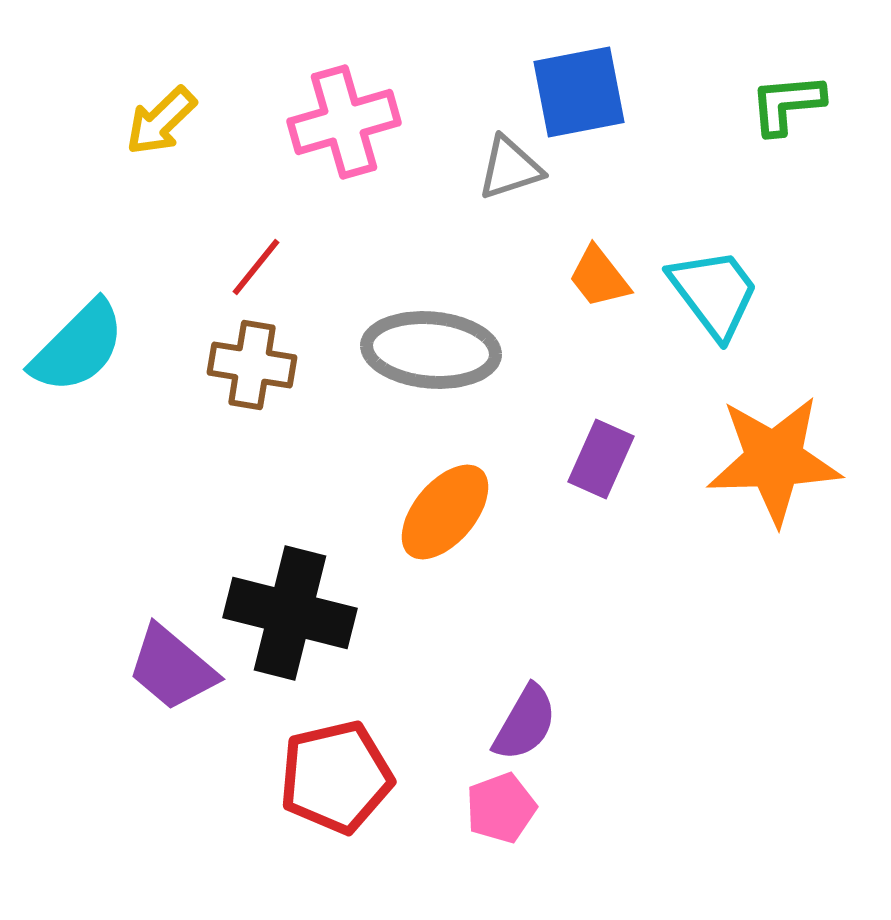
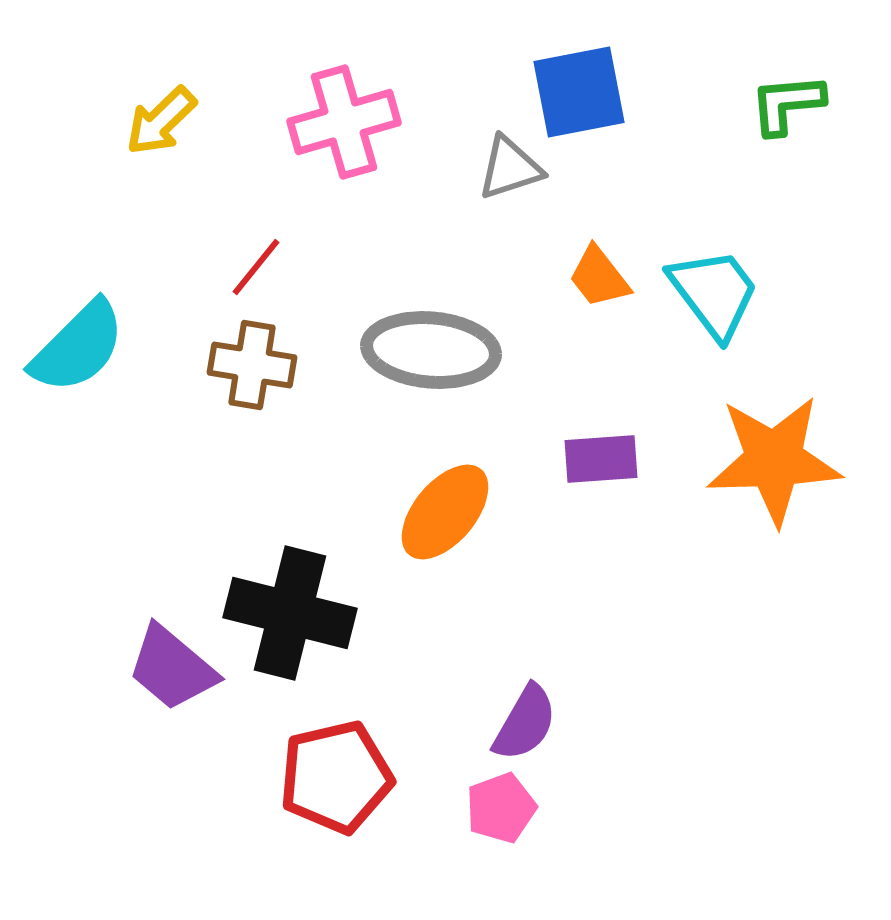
purple rectangle: rotated 62 degrees clockwise
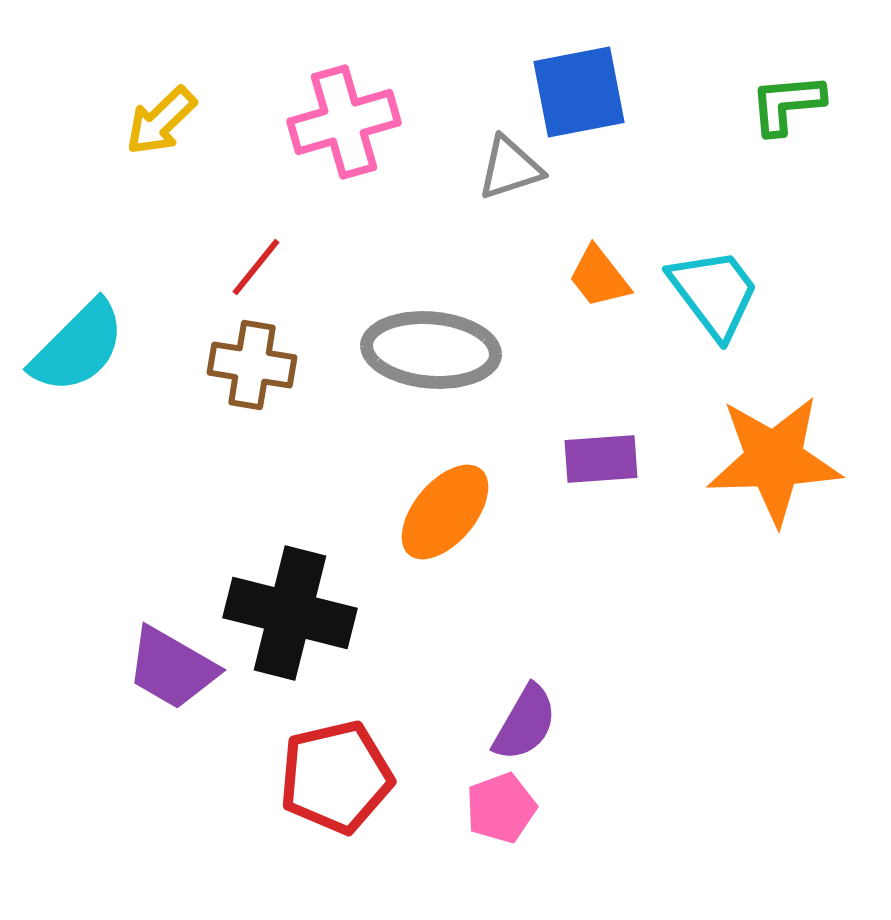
purple trapezoid: rotated 10 degrees counterclockwise
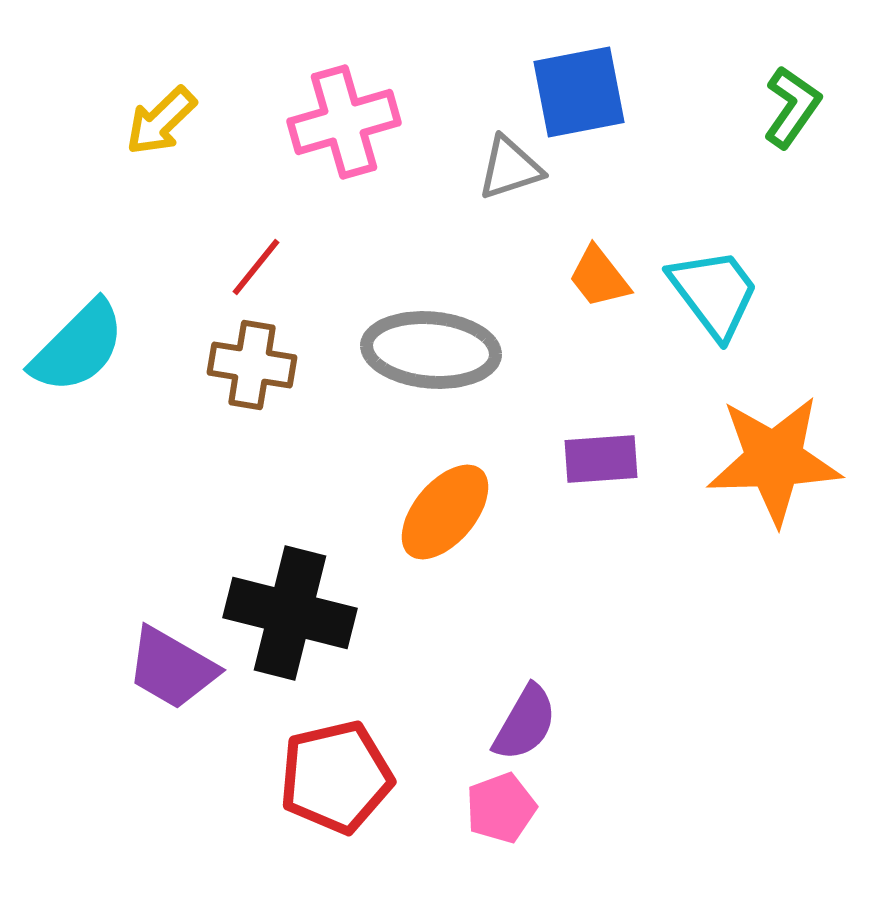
green L-shape: moved 5 px right, 3 px down; rotated 130 degrees clockwise
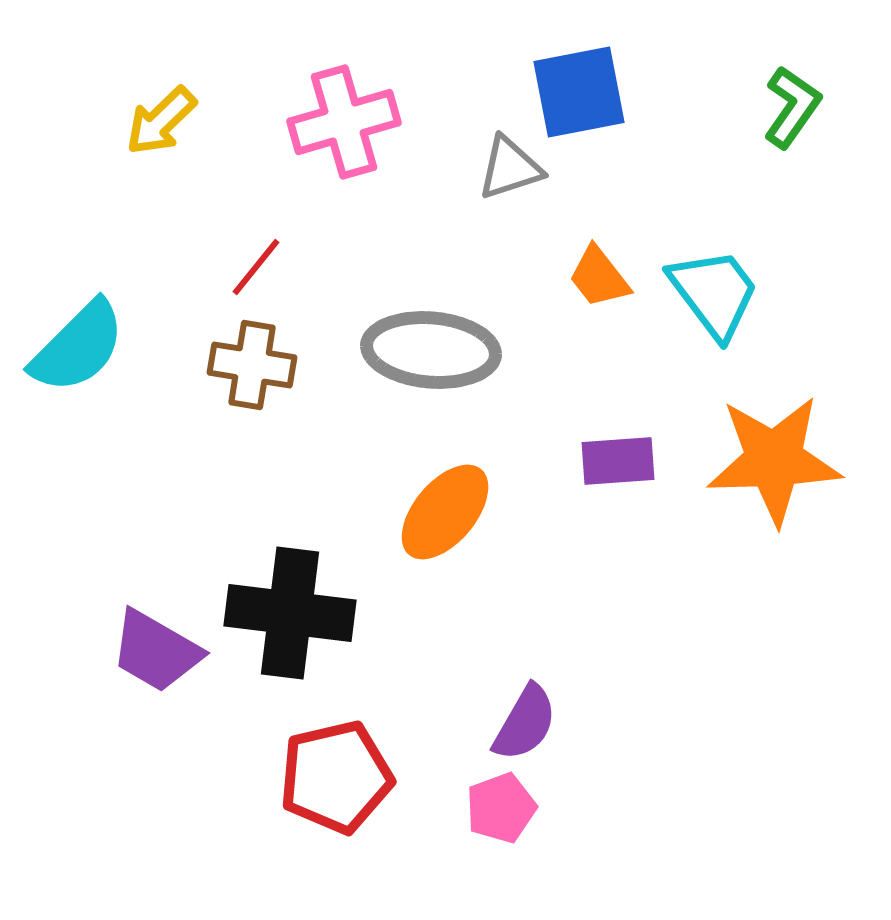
purple rectangle: moved 17 px right, 2 px down
black cross: rotated 7 degrees counterclockwise
purple trapezoid: moved 16 px left, 17 px up
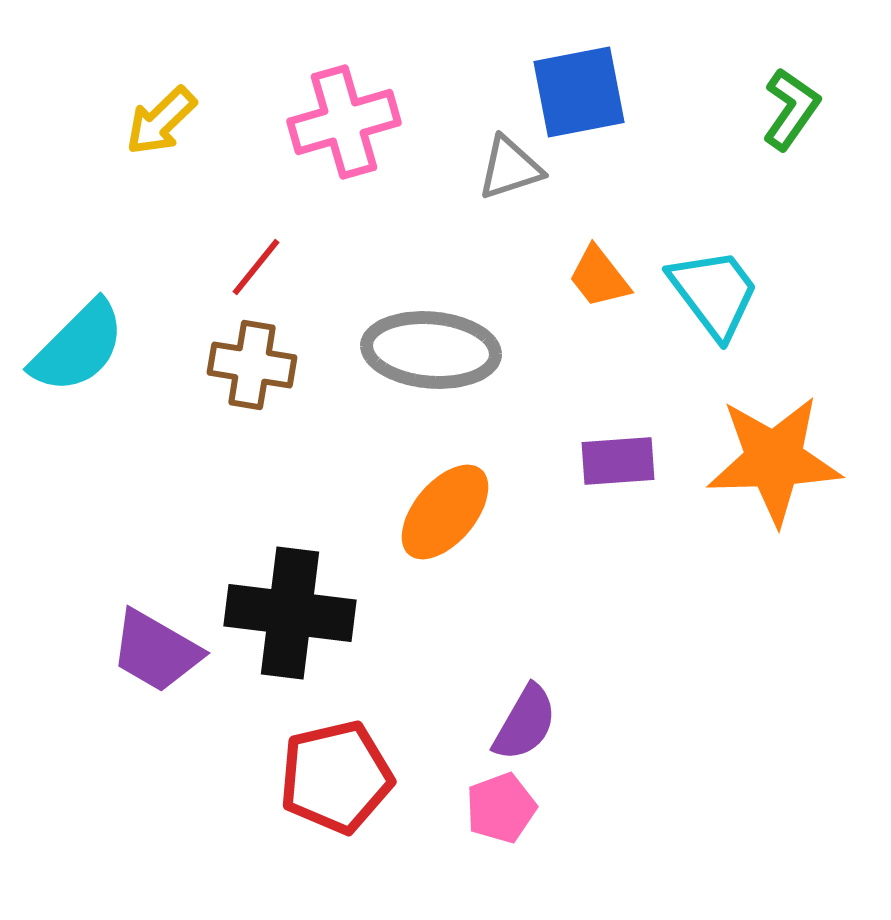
green L-shape: moved 1 px left, 2 px down
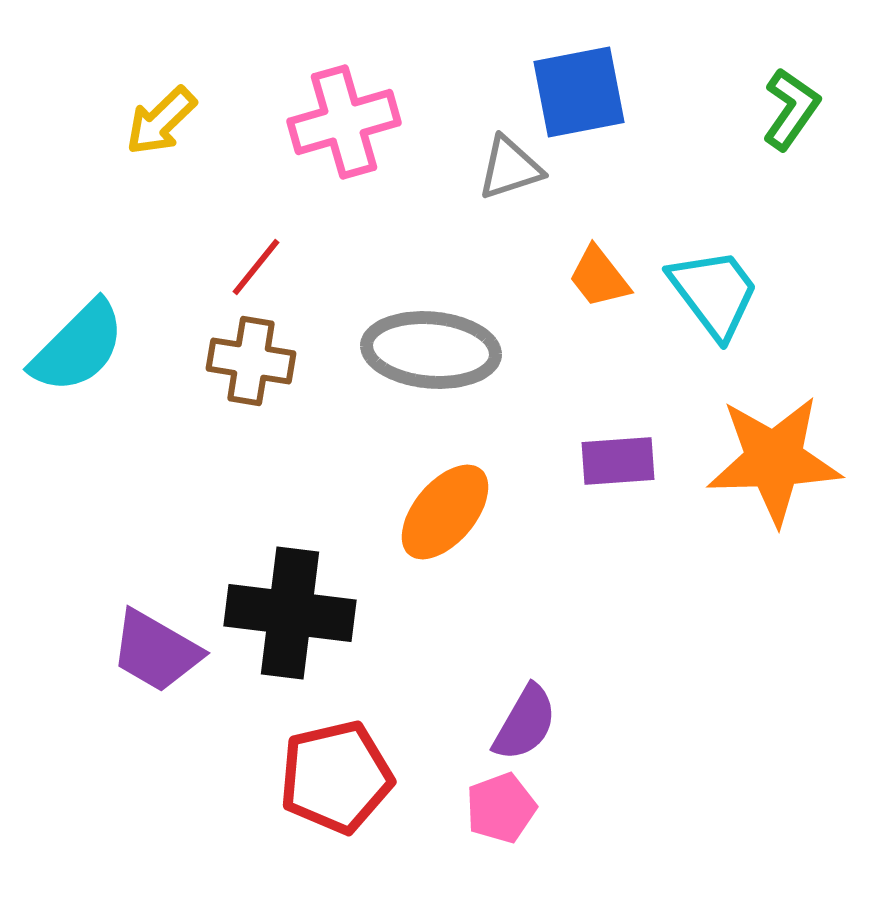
brown cross: moved 1 px left, 4 px up
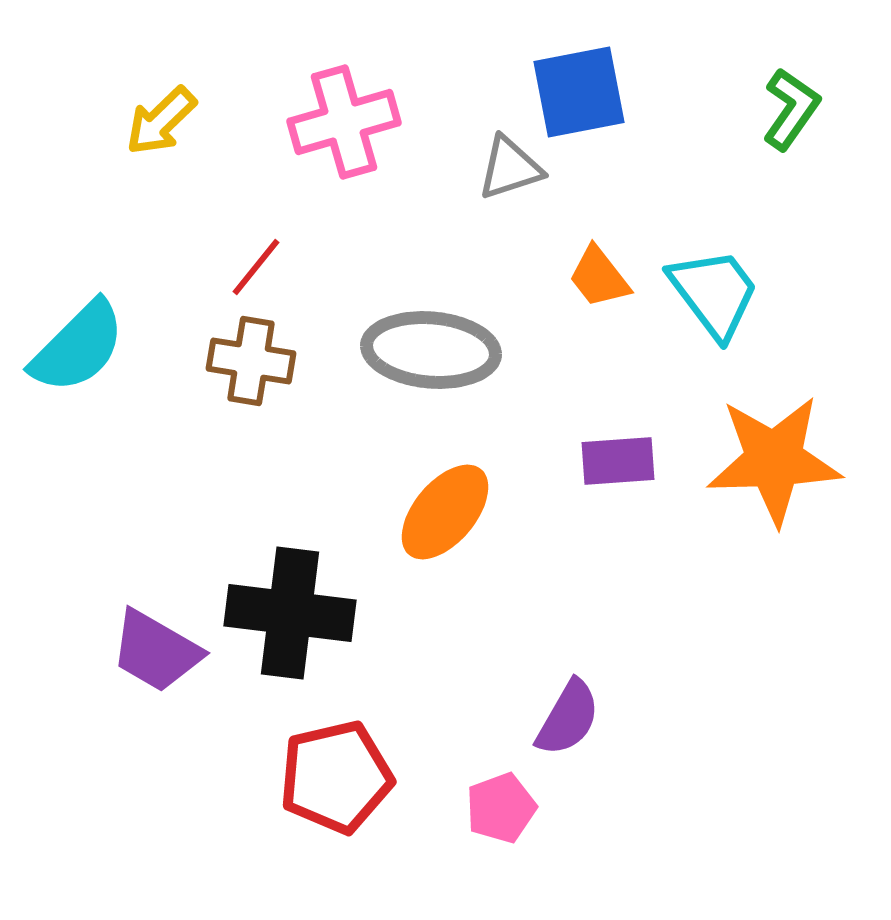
purple semicircle: moved 43 px right, 5 px up
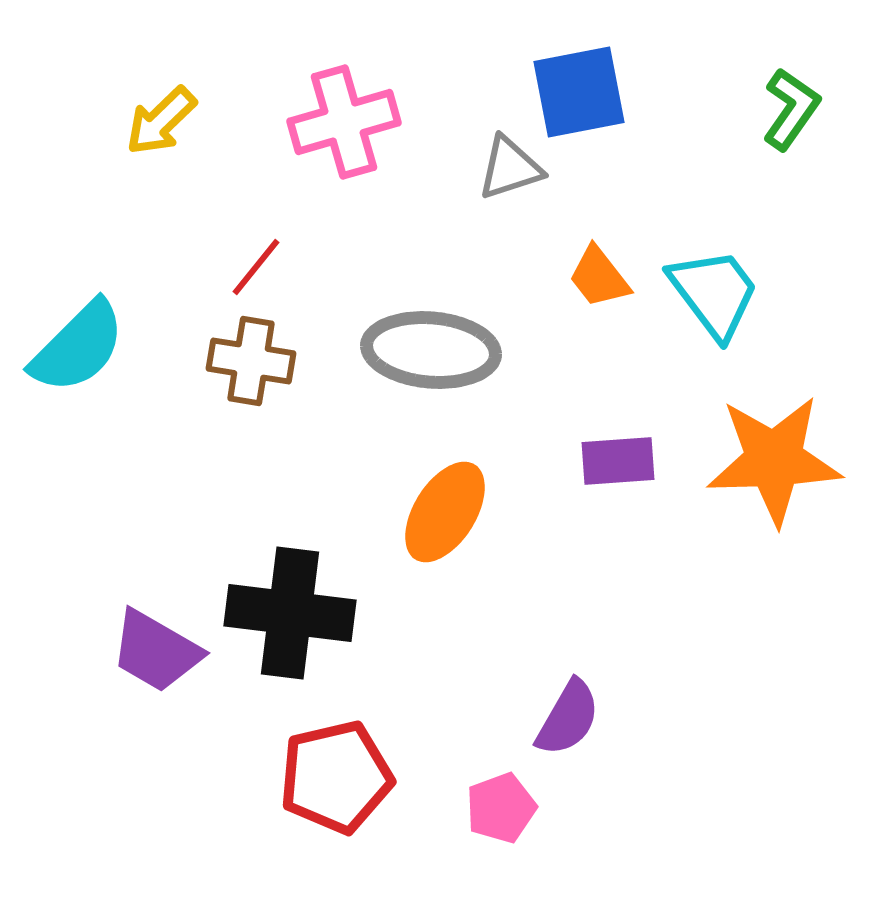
orange ellipse: rotated 8 degrees counterclockwise
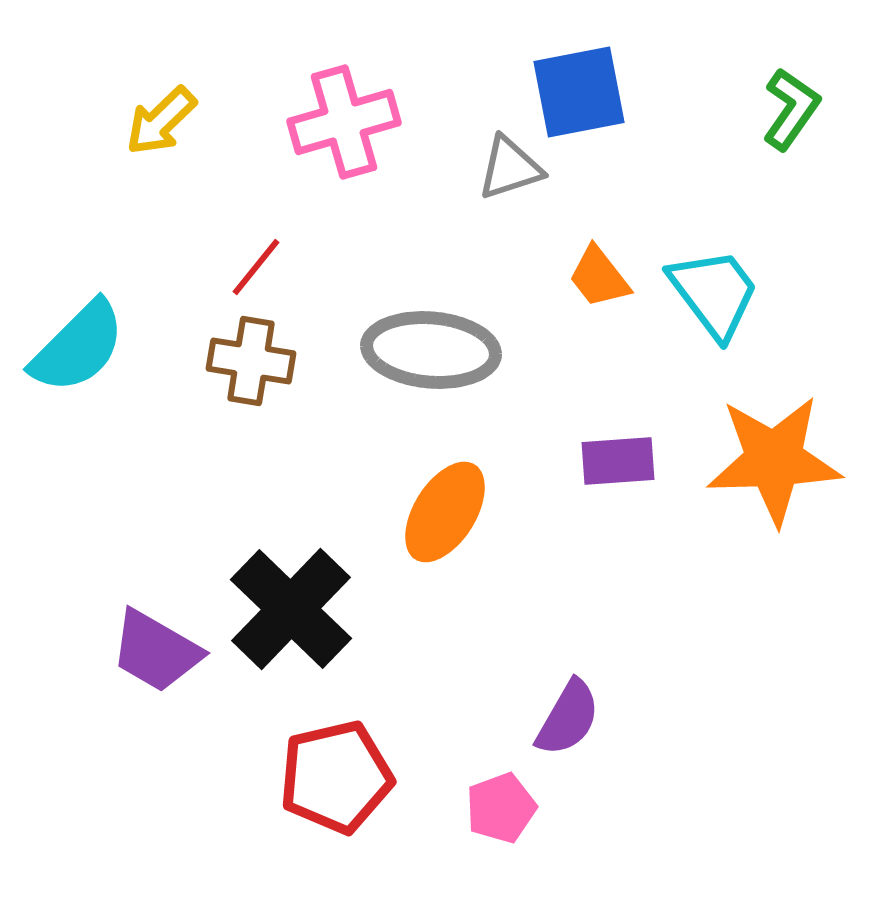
black cross: moved 1 px right, 4 px up; rotated 37 degrees clockwise
